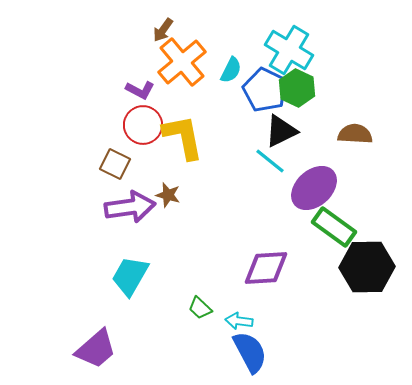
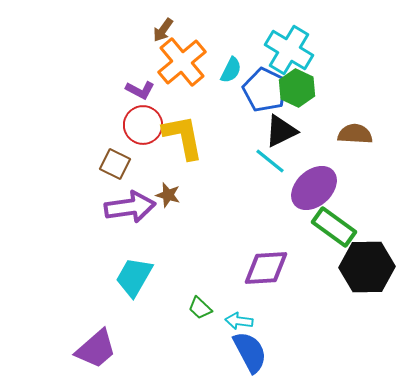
cyan trapezoid: moved 4 px right, 1 px down
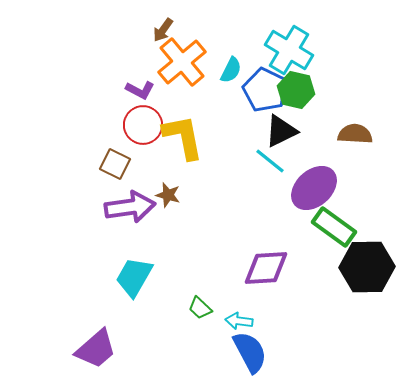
green hexagon: moved 1 px left, 2 px down; rotated 12 degrees counterclockwise
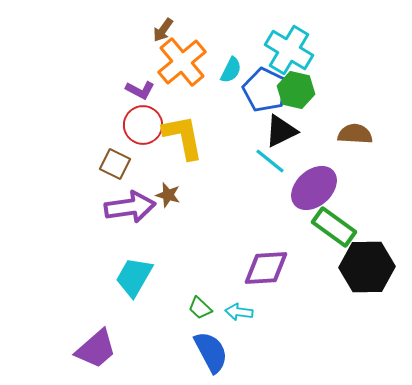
cyan arrow: moved 9 px up
blue semicircle: moved 39 px left
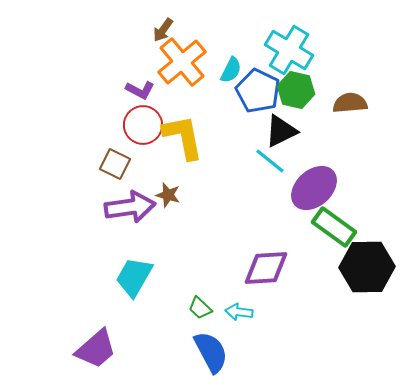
blue pentagon: moved 7 px left, 1 px down
brown semicircle: moved 5 px left, 31 px up; rotated 8 degrees counterclockwise
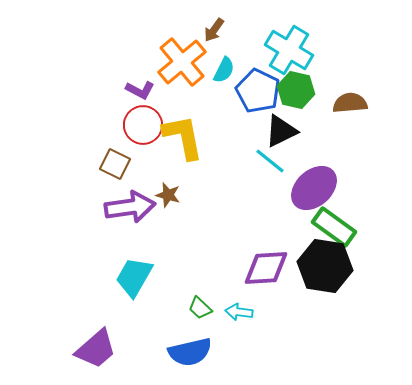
brown arrow: moved 51 px right
cyan semicircle: moved 7 px left
black hexagon: moved 42 px left, 1 px up; rotated 10 degrees clockwise
blue semicircle: moved 21 px left; rotated 105 degrees clockwise
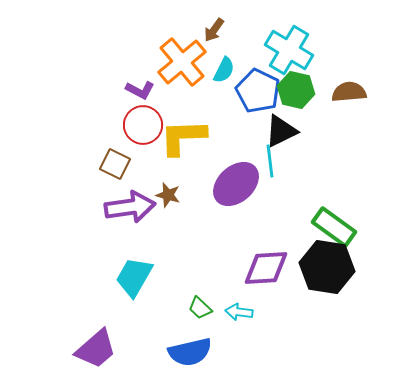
brown semicircle: moved 1 px left, 11 px up
yellow L-shape: rotated 81 degrees counterclockwise
cyan line: rotated 44 degrees clockwise
purple ellipse: moved 78 px left, 4 px up
black hexagon: moved 2 px right, 1 px down
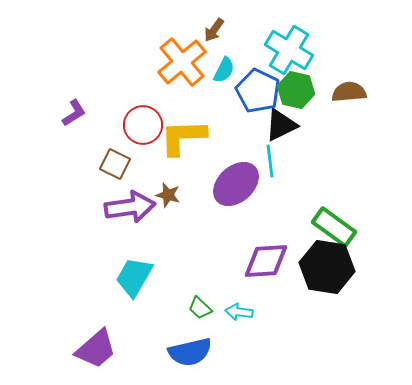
purple L-shape: moved 66 px left, 23 px down; rotated 60 degrees counterclockwise
black triangle: moved 6 px up
purple diamond: moved 7 px up
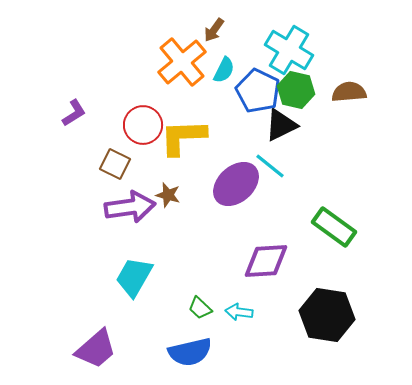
cyan line: moved 5 px down; rotated 44 degrees counterclockwise
black hexagon: moved 48 px down
